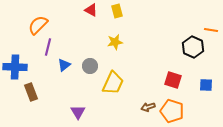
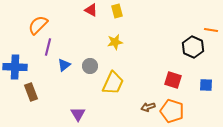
purple triangle: moved 2 px down
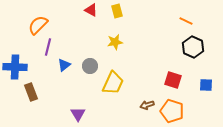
orange line: moved 25 px left, 9 px up; rotated 16 degrees clockwise
brown arrow: moved 1 px left, 2 px up
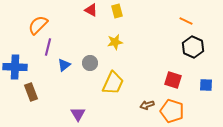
gray circle: moved 3 px up
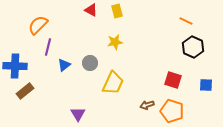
blue cross: moved 1 px up
brown rectangle: moved 6 px left, 1 px up; rotated 72 degrees clockwise
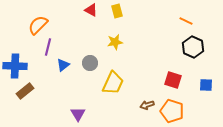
blue triangle: moved 1 px left
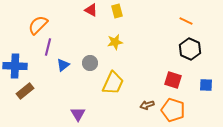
black hexagon: moved 3 px left, 2 px down
orange pentagon: moved 1 px right, 1 px up
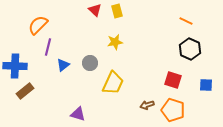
red triangle: moved 4 px right; rotated 16 degrees clockwise
purple triangle: rotated 42 degrees counterclockwise
